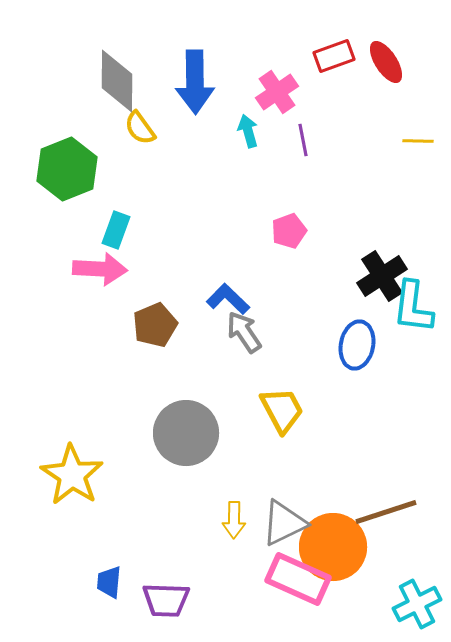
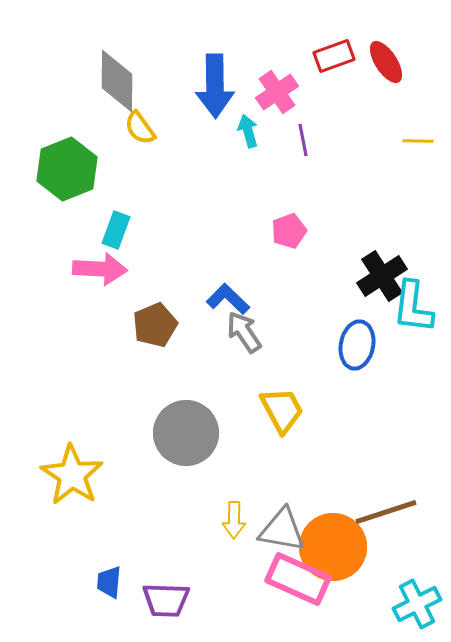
blue arrow: moved 20 px right, 4 px down
gray triangle: moved 2 px left, 7 px down; rotated 36 degrees clockwise
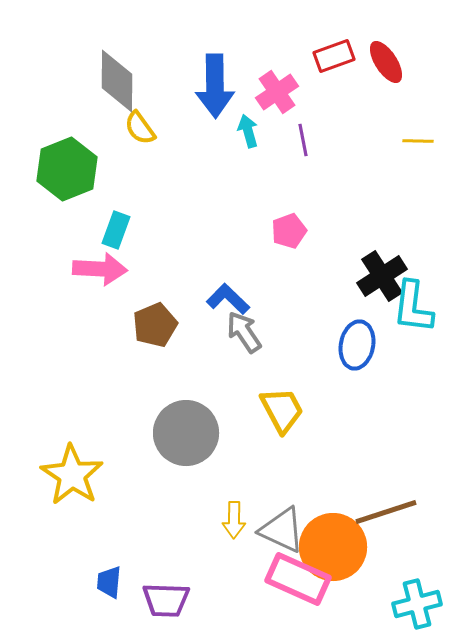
gray triangle: rotated 15 degrees clockwise
cyan cross: rotated 12 degrees clockwise
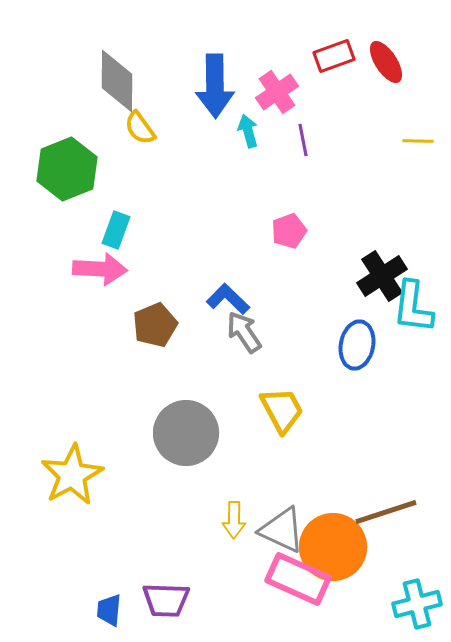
yellow star: rotated 10 degrees clockwise
blue trapezoid: moved 28 px down
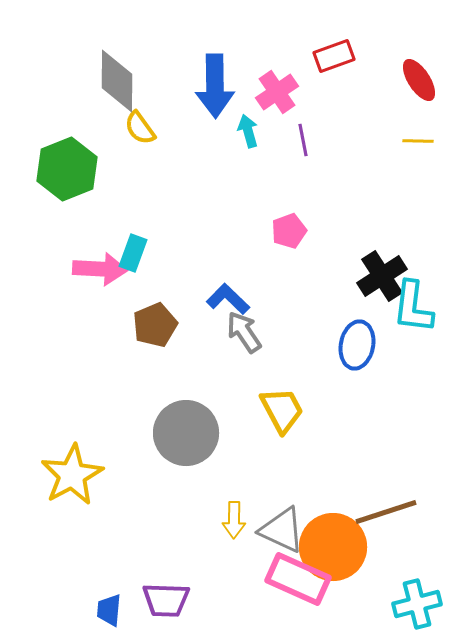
red ellipse: moved 33 px right, 18 px down
cyan rectangle: moved 17 px right, 23 px down
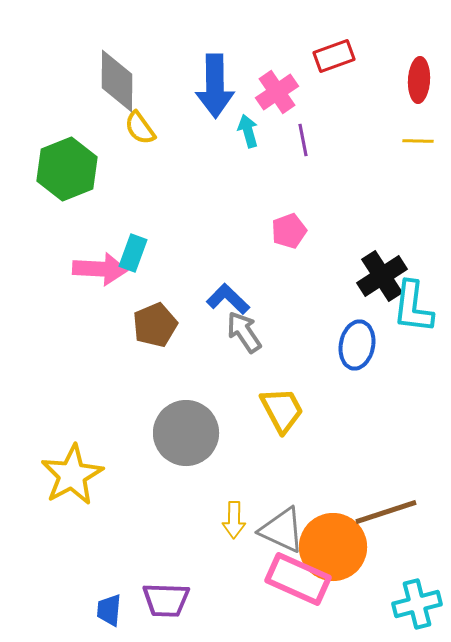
red ellipse: rotated 36 degrees clockwise
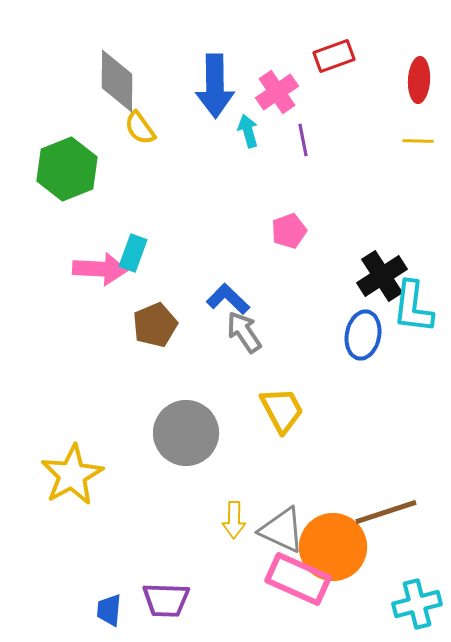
blue ellipse: moved 6 px right, 10 px up
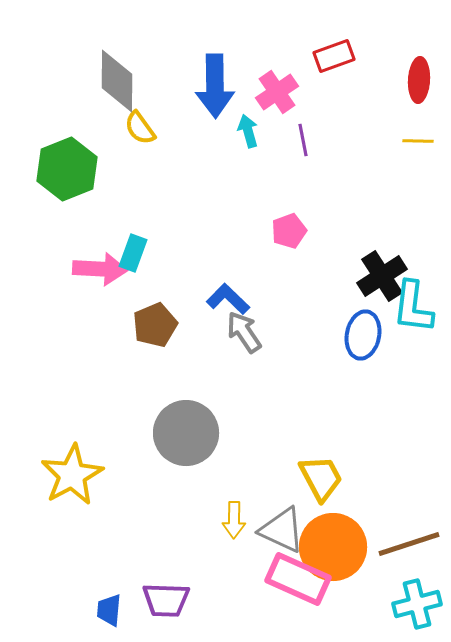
yellow trapezoid: moved 39 px right, 68 px down
brown line: moved 23 px right, 32 px down
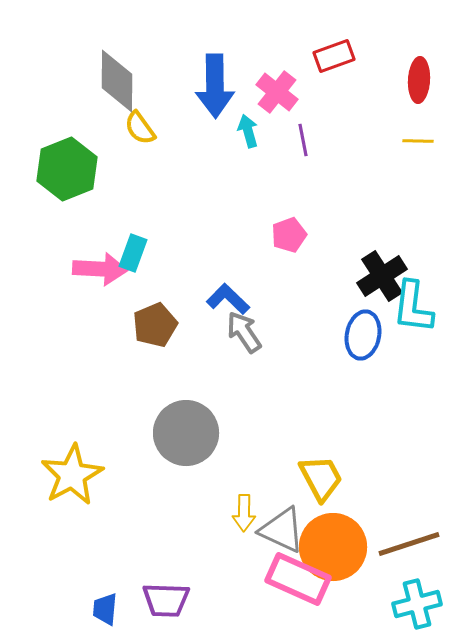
pink cross: rotated 18 degrees counterclockwise
pink pentagon: moved 4 px down
yellow arrow: moved 10 px right, 7 px up
blue trapezoid: moved 4 px left, 1 px up
